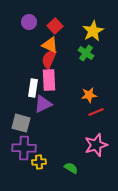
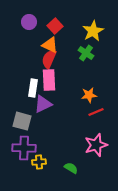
gray square: moved 1 px right, 2 px up
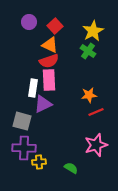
green cross: moved 2 px right, 2 px up
red semicircle: moved 2 px down; rotated 132 degrees counterclockwise
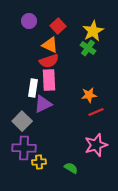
purple circle: moved 1 px up
red square: moved 3 px right
green cross: moved 3 px up
gray square: rotated 30 degrees clockwise
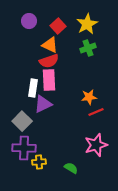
yellow star: moved 6 px left, 7 px up
green cross: rotated 35 degrees clockwise
orange star: moved 2 px down
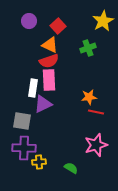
yellow star: moved 16 px right, 3 px up
red line: rotated 35 degrees clockwise
gray square: rotated 36 degrees counterclockwise
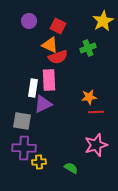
red square: rotated 21 degrees counterclockwise
red semicircle: moved 9 px right, 4 px up
red line: rotated 14 degrees counterclockwise
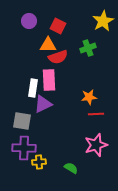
orange triangle: moved 2 px left; rotated 24 degrees counterclockwise
red line: moved 2 px down
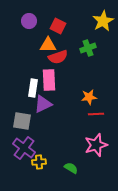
purple cross: rotated 35 degrees clockwise
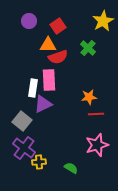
red square: rotated 28 degrees clockwise
green cross: rotated 28 degrees counterclockwise
gray square: rotated 30 degrees clockwise
pink star: moved 1 px right
